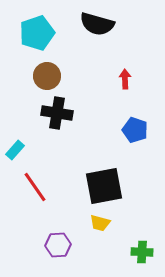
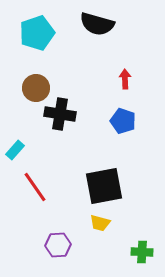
brown circle: moved 11 px left, 12 px down
black cross: moved 3 px right, 1 px down
blue pentagon: moved 12 px left, 9 px up
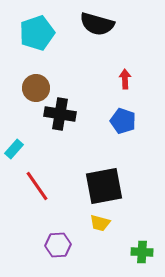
cyan rectangle: moved 1 px left, 1 px up
red line: moved 2 px right, 1 px up
